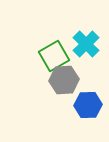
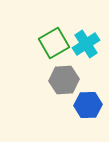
cyan cross: rotated 12 degrees clockwise
green square: moved 13 px up
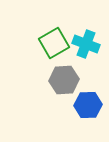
cyan cross: rotated 36 degrees counterclockwise
